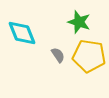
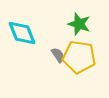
green star: moved 2 px down
yellow pentagon: moved 10 px left, 1 px down
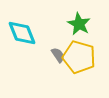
green star: rotated 10 degrees clockwise
yellow pentagon: rotated 8 degrees clockwise
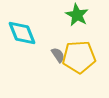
green star: moved 2 px left, 9 px up
yellow pentagon: rotated 20 degrees counterclockwise
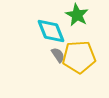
cyan diamond: moved 29 px right, 2 px up
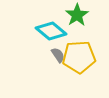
green star: rotated 10 degrees clockwise
cyan diamond: rotated 28 degrees counterclockwise
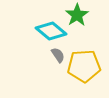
yellow pentagon: moved 5 px right, 9 px down
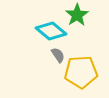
yellow pentagon: moved 3 px left, 6 px down
